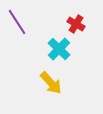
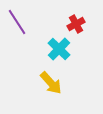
red cross: rotated 30 degrees clockwise
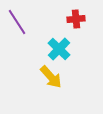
red cross: moved 5 px up; rotated 24 degrees clockwise
yellow arrow: moved 6 px up
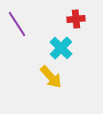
purple line: moved 2 px down
cyan cross: moved 2 px right, 1 px up
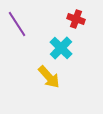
red cross: rotated 24 degrees clockwise
yellow arrow: moved 2 px left
